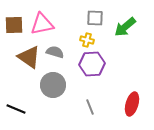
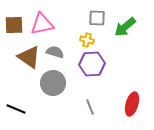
gray square: moved 2 px right
gray circle: moved 2 px up
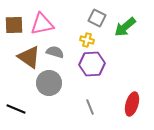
gray square: rotated 24 degrees clockwise
gray circle: moved 4 px left
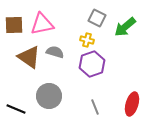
purple hexagon: rotated 15 degrees counterclockwise
gray circle: moved 13 px down
gray line: moved 5 px right
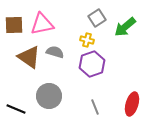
gray square: rotated 30 degrees clockwise
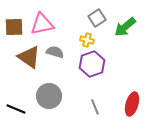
brown square: moved 2 px down
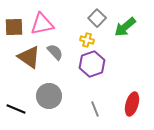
gray square: rotated 12 degrees counterclockwise
gray semicircle: rotated 30 degrees clockwise
gray line: moved 2 px down
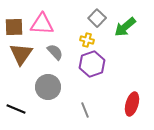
pink triangle: rotated 15 degrees clockwise
brown triangle: moved 8 px left, 3 px up; rotated 30 degrees clockwise
gray circle: moved 1 px left, 9 px up
gray line: moved 10 px left, 1 px down
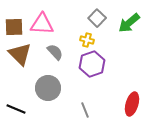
green arrow: moved 4 px right, 4 px up
brown triangle: moved 1 px left; rotated 20 degrees counterclockwise
gray circle: moved 1 px down
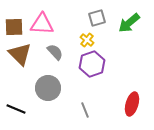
gray square: rotated 30 degrees clockwise
yellow cross: rotated 24 degrees clockwise
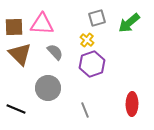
red ellipse: rotated 15 degrees counterclockwise
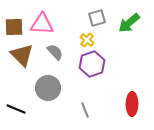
brown triangle: moved 2 px right, 1 px down
